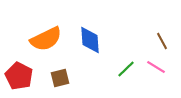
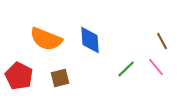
orange semicircle: rotated 48 degrees clockwise
pink line: rotated 18 degrees clockwise
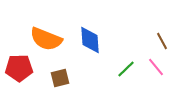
red pentagon: moved 8 px up; rotated 28 degrees counterclockwise
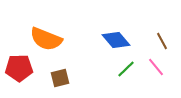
blue diamond: moved 26 px right; rotated 36 degrees counterclockwise
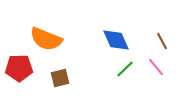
blue diamond: rotated 16 degrees clockwise
green line: moved 1 px left
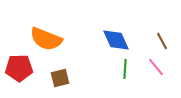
green line: rotated 42 degrees counterclockwise
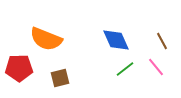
green line: rotated 48 degrees clockwise
